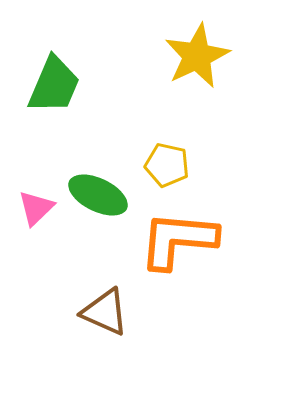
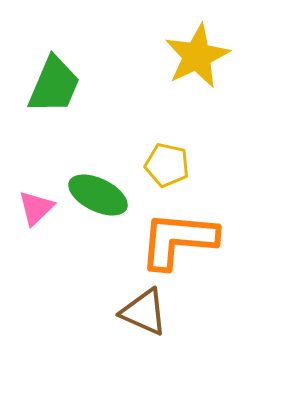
brown triangle: moved 39 px right
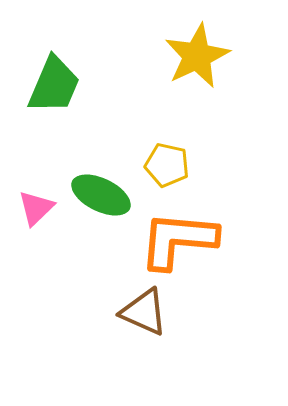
green ellipse: moved 3 px right
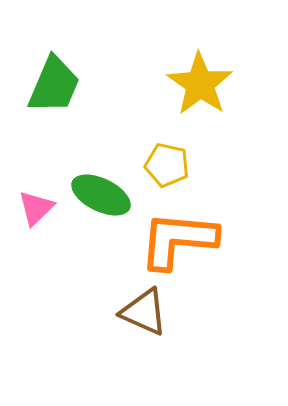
yellow star: moved 3 px right, 28 px down; rotated 12 degrees counterclockwise
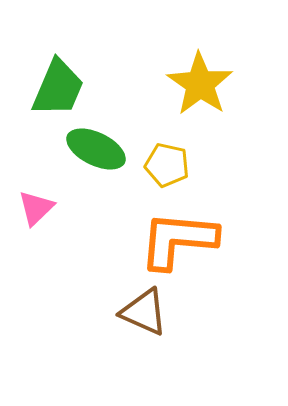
green trapezoid: moved 4 px right, 3 px down
green ellipse: moved 5 px left, 46 px up
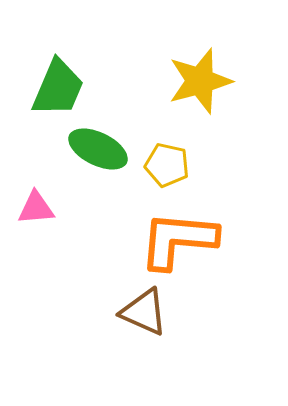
yellow star: moved 3 px up; rotated 22 degrees clockwise
green ellipse: moved 2 px right
pink triangle: rotated 39 degrees clockwise
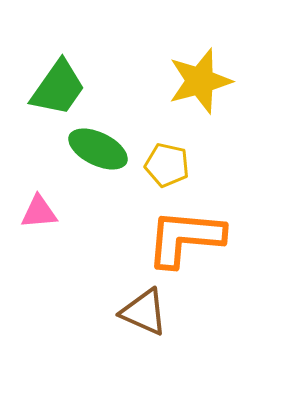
green trapezoid: rotated 12 degrees clockwise
pink triangle: moved 3 px right, 4 px down
orange L-shape: moved 7 px right, 2 px up
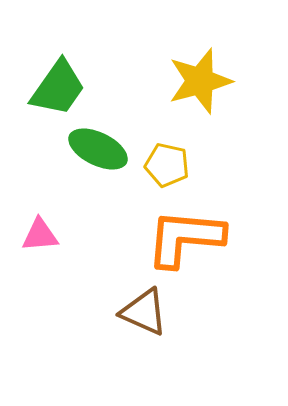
pink triangle: moved 1 px right, 23 px down
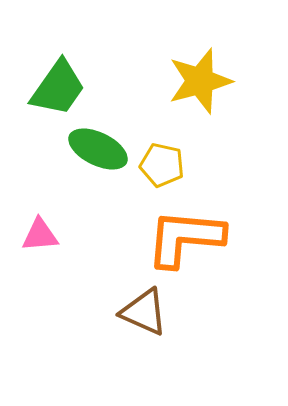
yellow pentagon: moved 5 px left
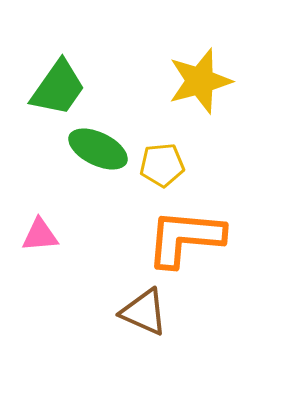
yellow pentagon: rotated 18 degrees counterclockwise
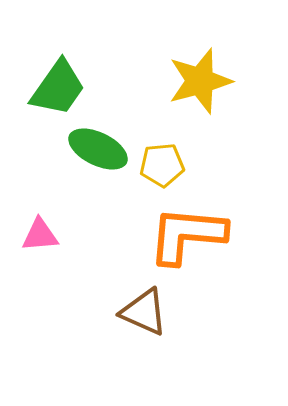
orange L-shape: moved 2 px right, 3 px up
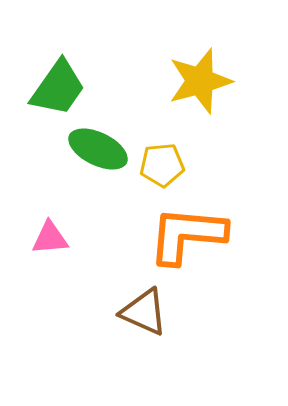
pink triangle: moved 10 px right, 3 px down
